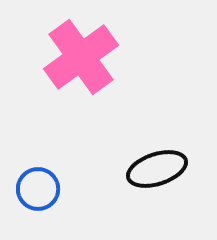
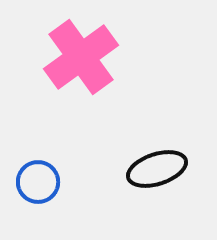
blue circle: moved 7 px up
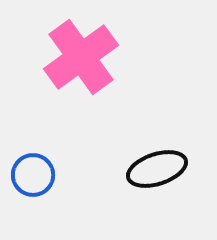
blue circle: moved 5 px left, 7 px up
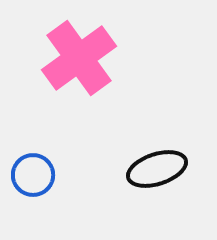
pink cross: moved 2 px left, 1 px down
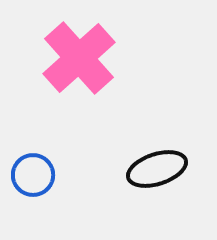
pink cross: rotated 6 degrees counterclockwise
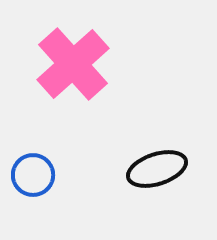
pink cross: moved 6 px left, 6 px down
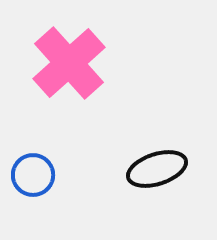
pink cross: moved 4 px left, 1 px up
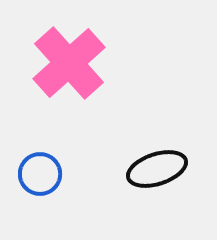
blue circle: moved 7 px right, 1 px up
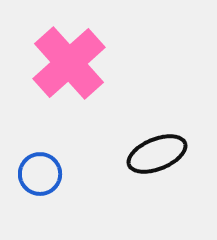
black ellipse: moved 15 px up; rotated 4 degrees counterclockwise
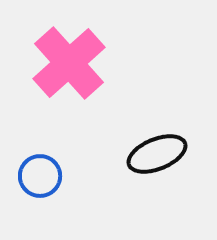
blue circle: moved 2 px down
